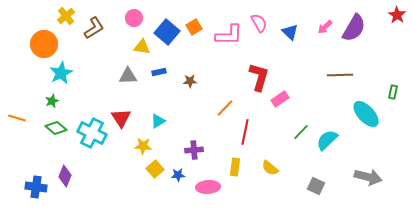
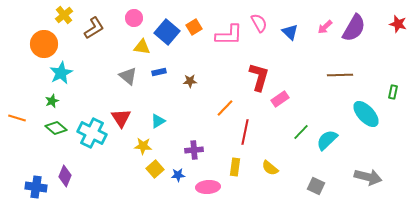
red star at (397, 15): moved 1 px right, 9 px down; rotated 18 degrees counterclockwise
yellow cross at (66, 16): moved 2 px left, 1 px up
gray triangle at (128, 76): rotated 42 degrees clockwise
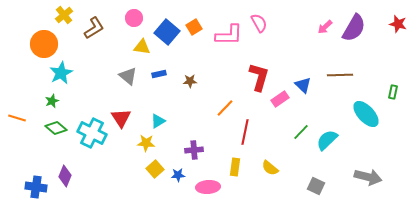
blue triangle at (290, 32): moved 13 px right, 53 px down
blue rectangle at (159, 72): moved 2 px down
yellow star at (143, 146): moved 3 px right, 3 px up
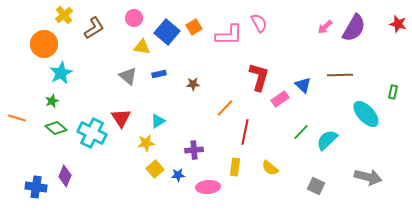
brown star at (190, 81): moved 3 px right, 3 px down
yellow star at (146, 143): rotated 12 degrees counterclockwise
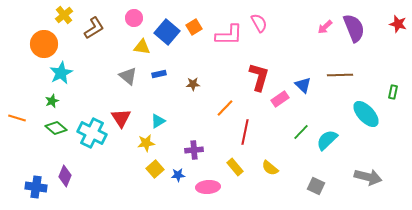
purple semicircle at (354, 28): rotated 52 degrees counterclockwise
yellow rectangle at (235, 167): rotated 48 degrees counterclockwise
